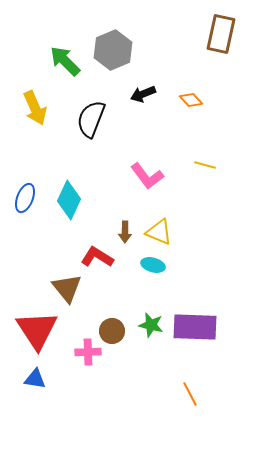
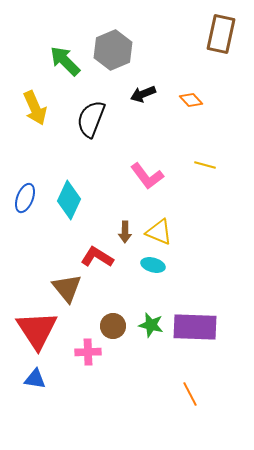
brown circle: moved 1 px right, 5 px up
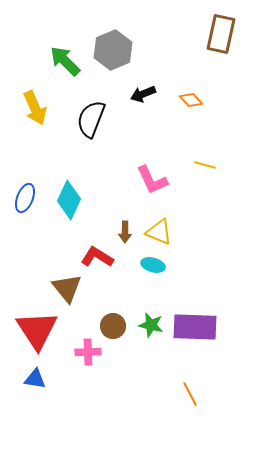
pink L-shape: moved 5 px right, 4 px down; rotated 12 degrees clockwise
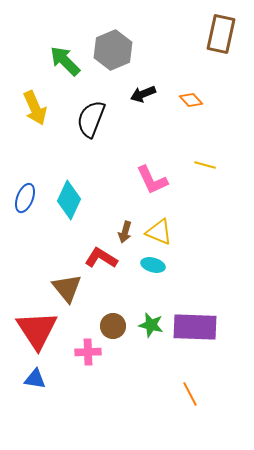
brown arrow: rotated 15 degrees clockwise
red L-shape: moved 4 px right, 1 px down
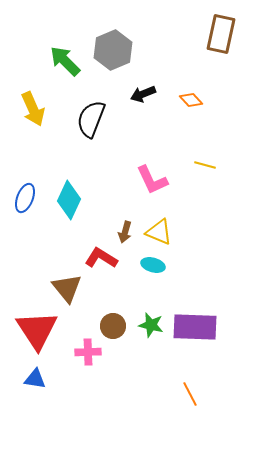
yellow arrow: moved 2 px left, 1 px down
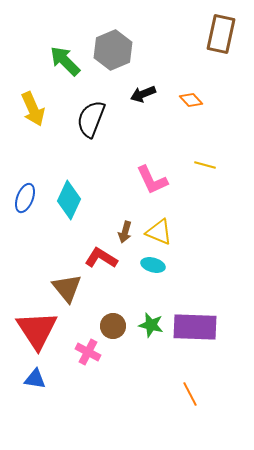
pink cross: rotated 30 degrees clockwise
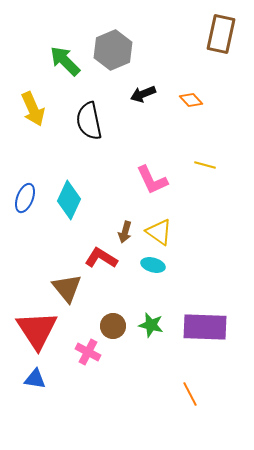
black semicircle: moved 2 px left, 2 px down; rotated 33 degrees counterclockwise
yellow triangle: rotated 12 degrees clockwise
purple rectangle: moved 10 px right
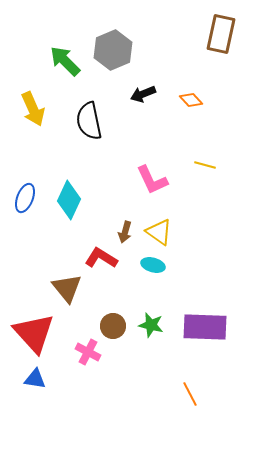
red triangle: moved 3 px left, 3 px down; rotated 9 degrees counterclockwise
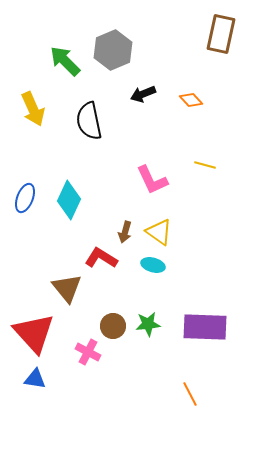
green star: moved 3 px left, 1 px up; rotated 20 degrees counterclockwise
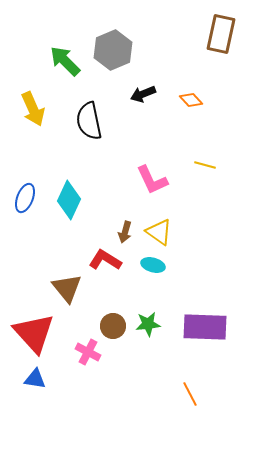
red L-shape: moved 4 px right, 2 px down
